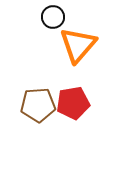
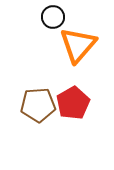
red pentagon: rotated 20 degrees counterclockwise
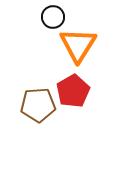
orange triangle: rotated 9 degrees counterclockwise
red pentagon: moved 12 px up
